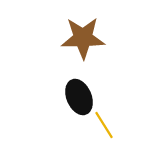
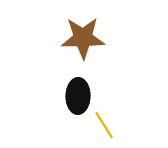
black ellipse: moved 1 px left, 1 px up; rotated 24 degrees clockwise
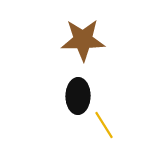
brown star: moved 2 px down
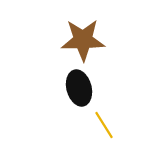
black ellipse: moved 1 px right, 8 px up; rotated 16 degrees counterclockwise
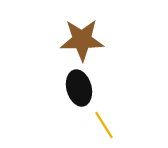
brown star: moved 1 px left
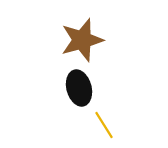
brown star: rotated 15 degrees counterclockwise
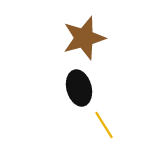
brown star: moved 2 px right, 2 px up
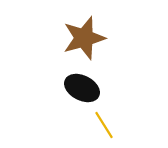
black ellipse: moved 3 px right; rotated 48 degrees counterclockwise
